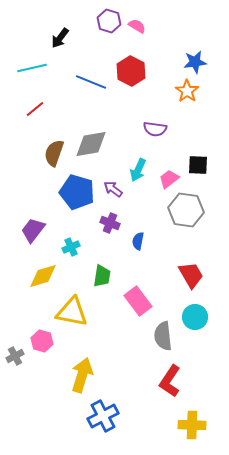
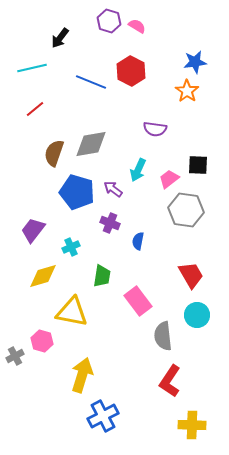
cyan circle: moved 2 px right, 2 px up
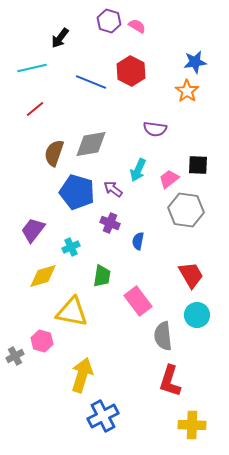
red L-shape: rotated 16 degrees counterclockwise
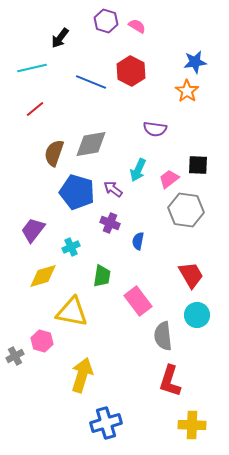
purple hexagon: moved 3 px left
blue cross: moved 3 px right, 7 px down; rotated 12 degrees clockwise
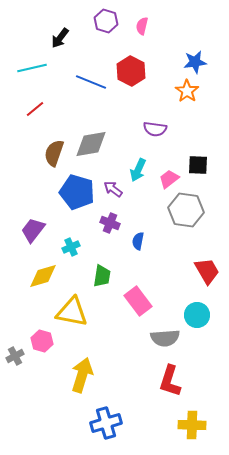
pink semicircle: moved 5 px right; rotated 108 degrees counterclockwise
red trapezoid: moved 16 px right, 4 px up
gray semicircle: moved 2 px right, 2 px down; rotated 88 degrees counterclockwise
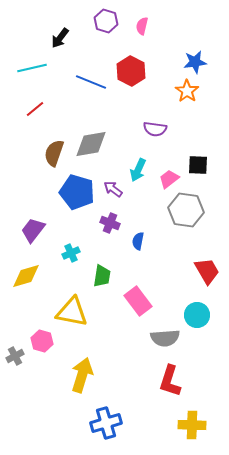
cyan cross: moved 6 px down
yellow diamond: moved 17 px left
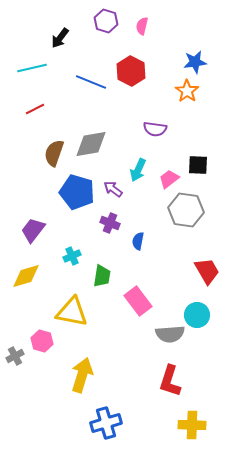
red line: rotated 12 degrees clockwise
cyan cross: moved 1 px right, 3 px down
gray semicircle: moved 5 px right, 4 px up
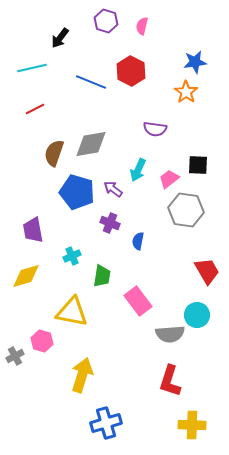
orange star: moved 1 px left, 1 px down
purple trapezoid: rotated 48 degrees counterclockwise
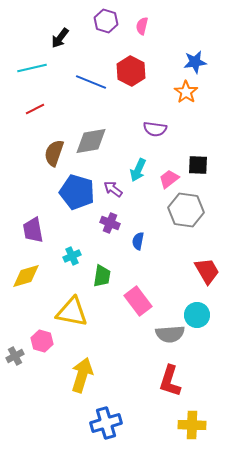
gray diamond: moved 3 px up
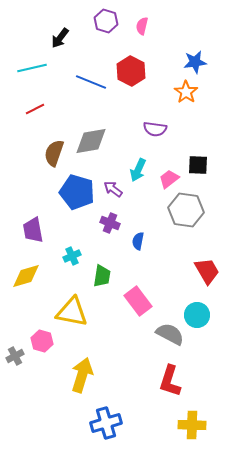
gray semicircle: rotated 148 degrees counterclockwise
